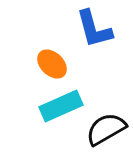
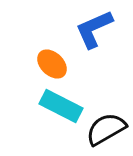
blue L-shape: rotated 81 degrees clockwise
cyan rectangle: rotated 51 degrees clockwise
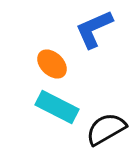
cyan rectangle: moved 4 px left, 1 px down
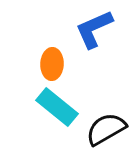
orange ellipse: rotated 48 degrees clockwise
cyan rectangle: rotated 12 degrees clockwise
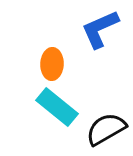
blue L-shape: moved 6 px right
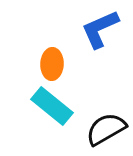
cyan rectangle: moved 5 px left, 1 px up
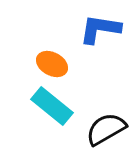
blue L-shape: rotated 33 degrees clockwise
orange ellipse: rotated 64 degrees counterclockwise
